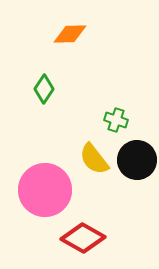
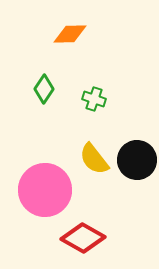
green cross: moved 22 px left, 21 px up
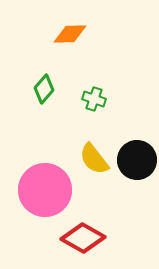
green diamond: rotated 8 degrees clockwise
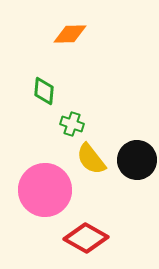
green diamond: moved 2 px down; rotated 36 degrees counterclockwise
green cross: moved 22 px left, 25 px down
yellow semicircle: moved 3 px left
red diamond: moved 3 px right
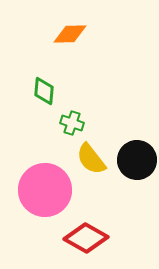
green cross: moved 1 px up
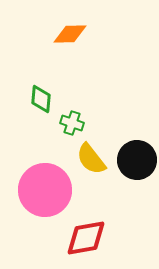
green diamond: moved 3 px left, 8 px down
red diamond: rotated 39 degrees counterclockwise
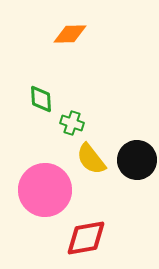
green diamond: rotated 8 degrees counterclockwise
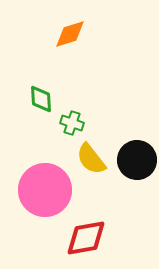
orange diamond: rotated 16 degrees counterclockwise
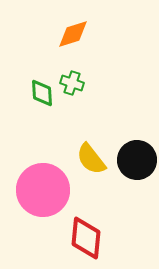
orange diamond: moved 3 px right
green diamond: moved 1 px right, 6 px up
green cross: moved 40 px up
pink circle: moved 2 px left
red diamond: rotated 75 degrees counterclockwise
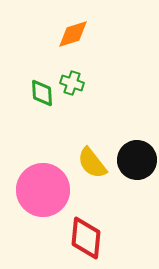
yellow semicircle: moved 1 px right, 4 px down
